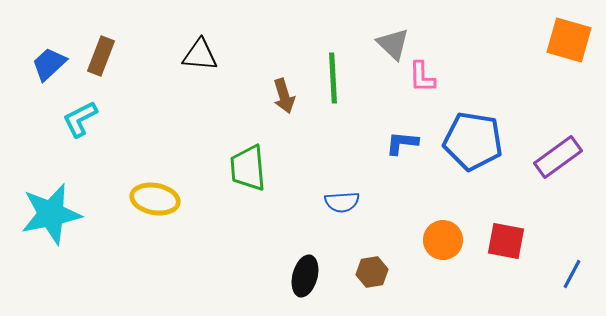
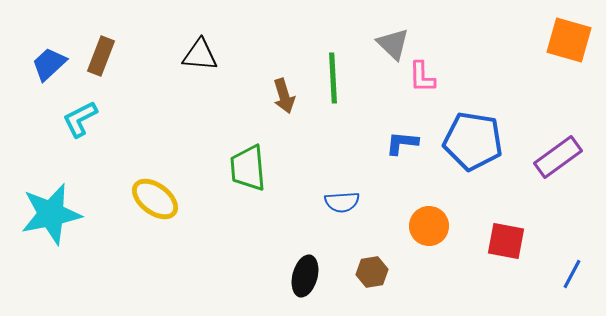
yellow ellipse: rotated 27 degrees clockwise
orange circle: moved 14 px left, 14 px up
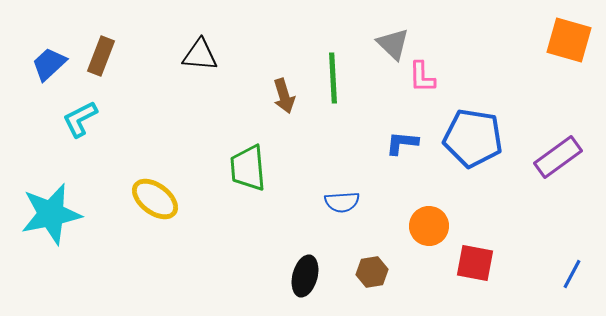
blue pentagon: moved 3 px up
red square: moved 31 px left, 22 px down
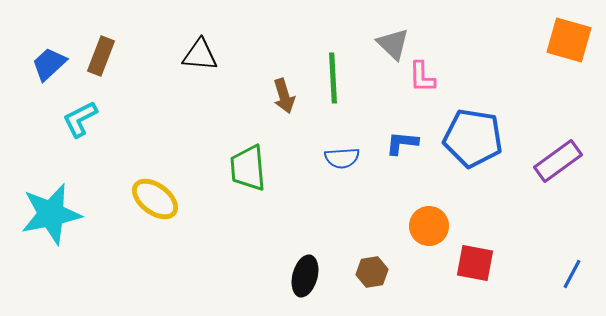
purple rectangle: moved 4 px down
blue semicircle: moved 44 px up
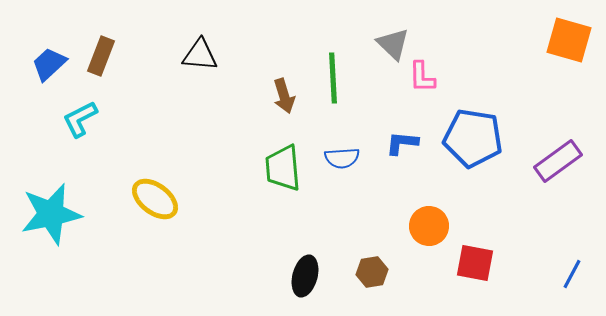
green trapezoid: moved 35 px right
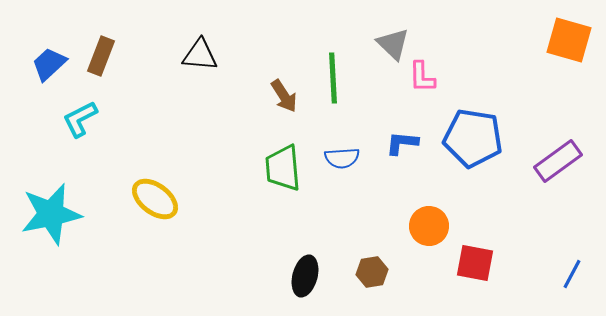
brown arrow: rotated 16 degrees counterclockwise
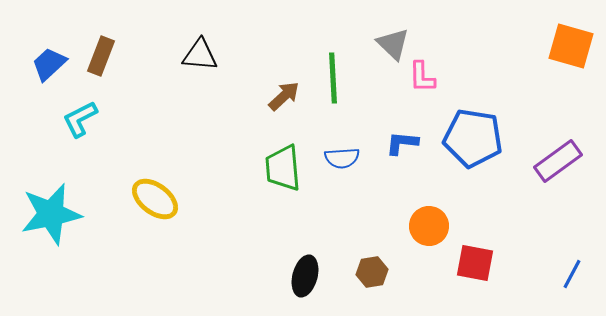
orange square: moved 2 px right, 6 px down
brown arrow: rotated 100 degrees counterclockwise
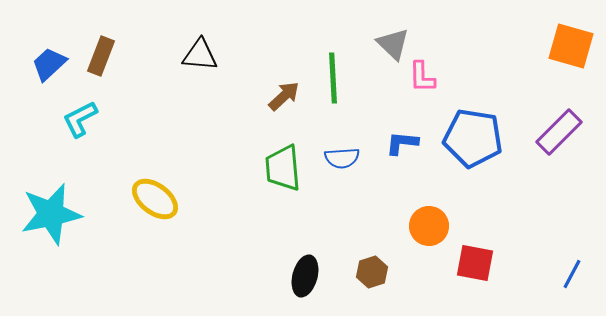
purple rectangle: moved 1 px right, 29 px up; rotated 9 degrees counterclockwise
brown hexagon: rotated 8 degrees counterclockwise
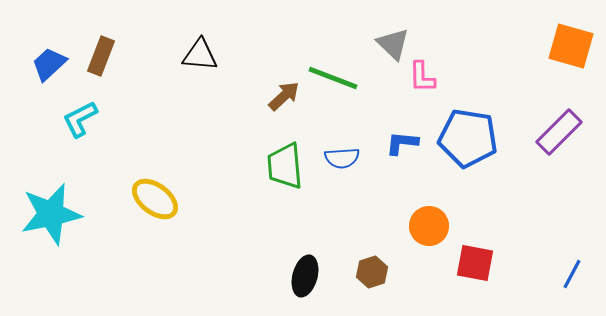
green line: rotated 66 degrees counterclockwise
blue pentagon: moved 5 px left
green trapezoid: moved 2 px right, 2 px up
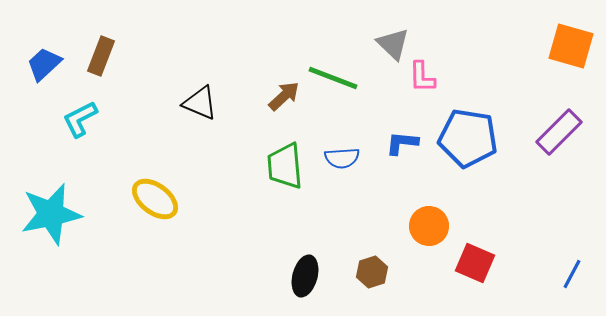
black triangle: moved 48 px down; rotated 18 degrees clockwise
blue trapezoid: moved 5 px left
red square: rotated 12 degrees clockwise
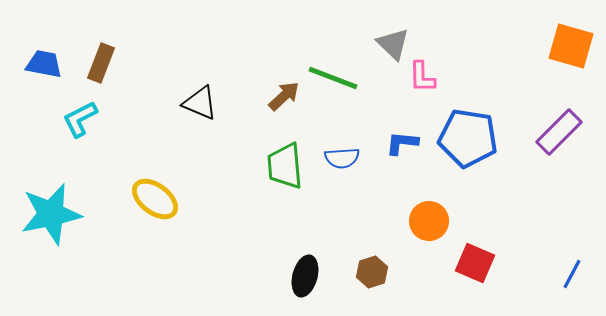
brown rectangle: moved 7 px down
blue trapezoid: rotated 54 degrees clockwise
orange circle: moved 5 px up
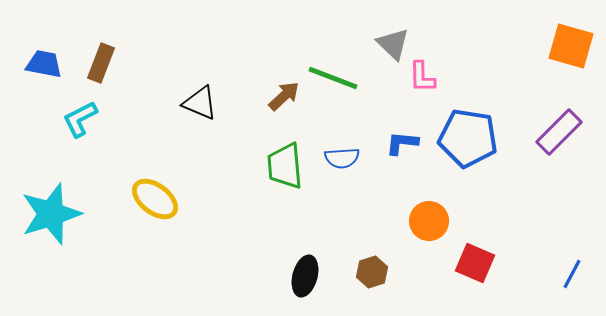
cyan star: rotated 6 degrees counterclockwise
